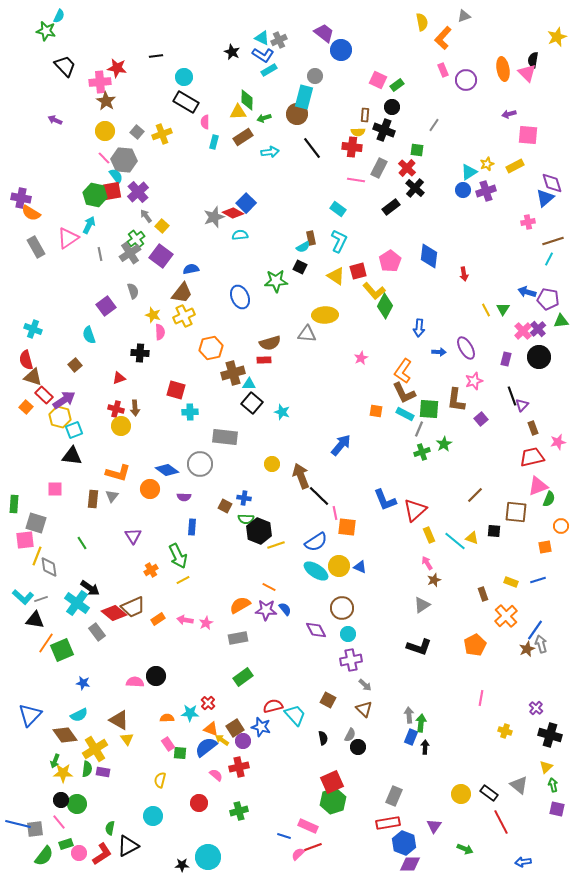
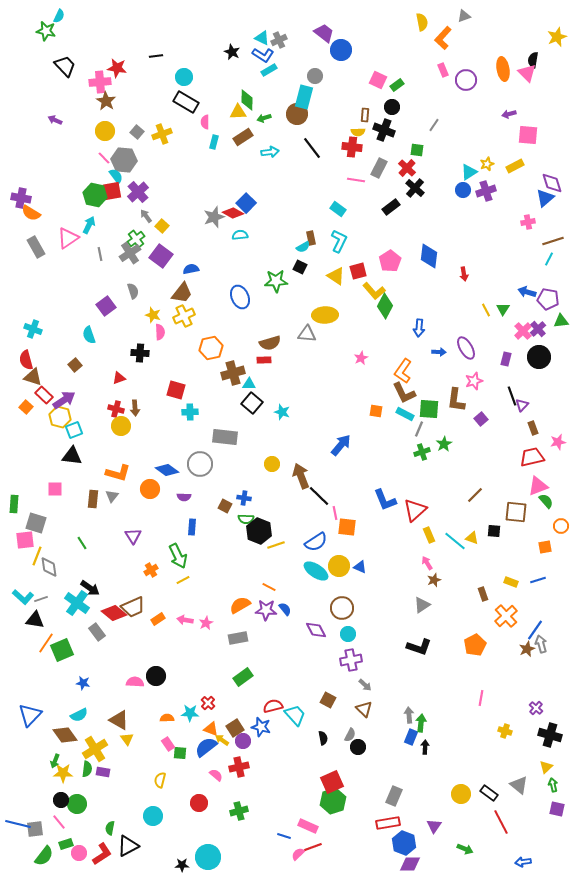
green semicircle at (549, 499): moved 3 px left, 2 px down; rotated 63 degrees counterclockwise
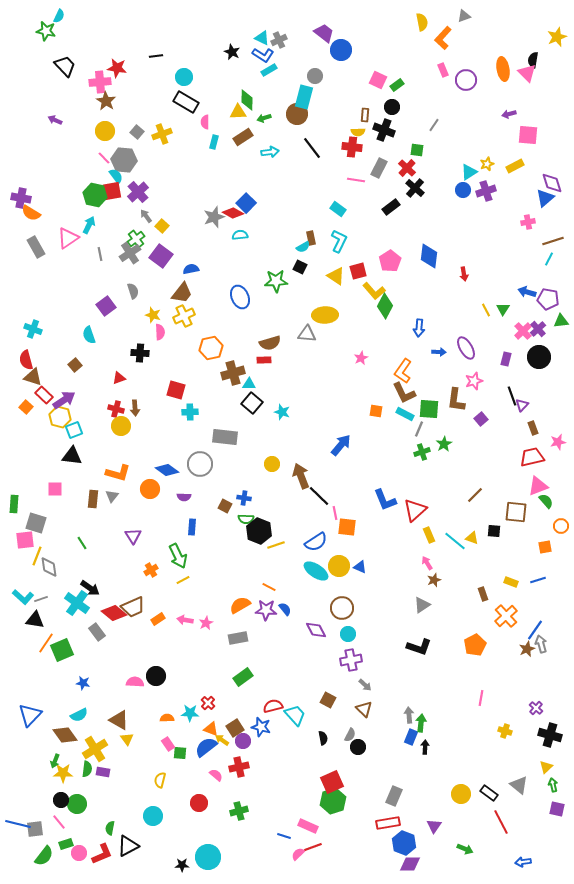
red L-shape at (102, 854): rotated 10 degrees clockwise
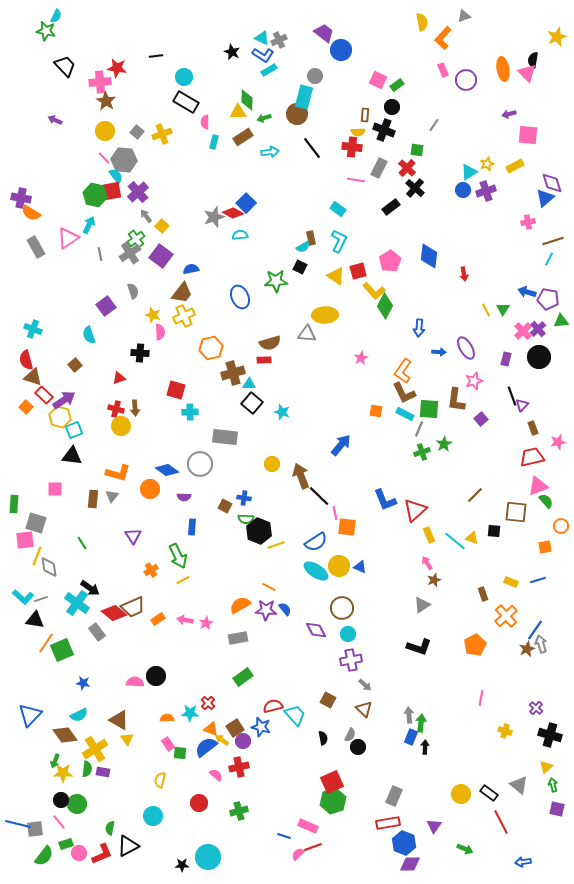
cyan semicircle at (59, 16): moved 3 px left
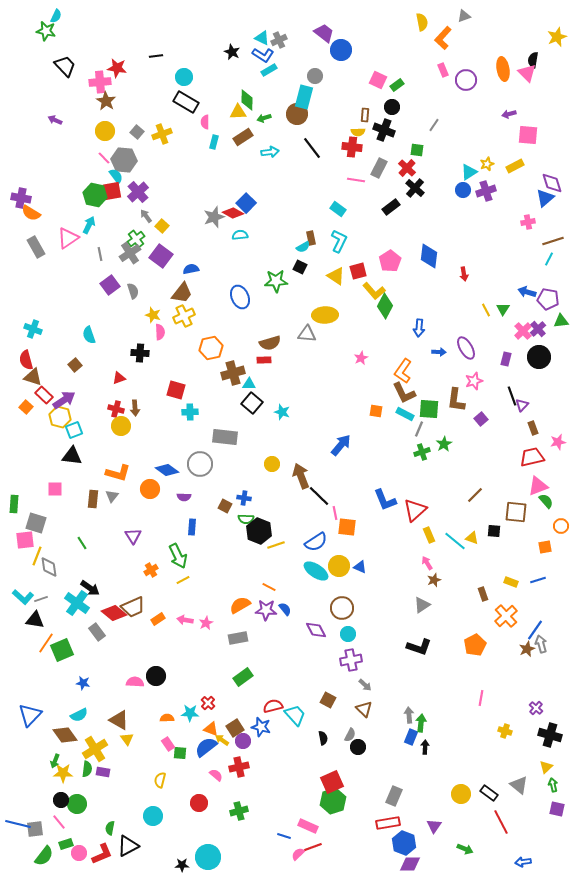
purple square at (106, 306): moved 4 px right, 21 px up
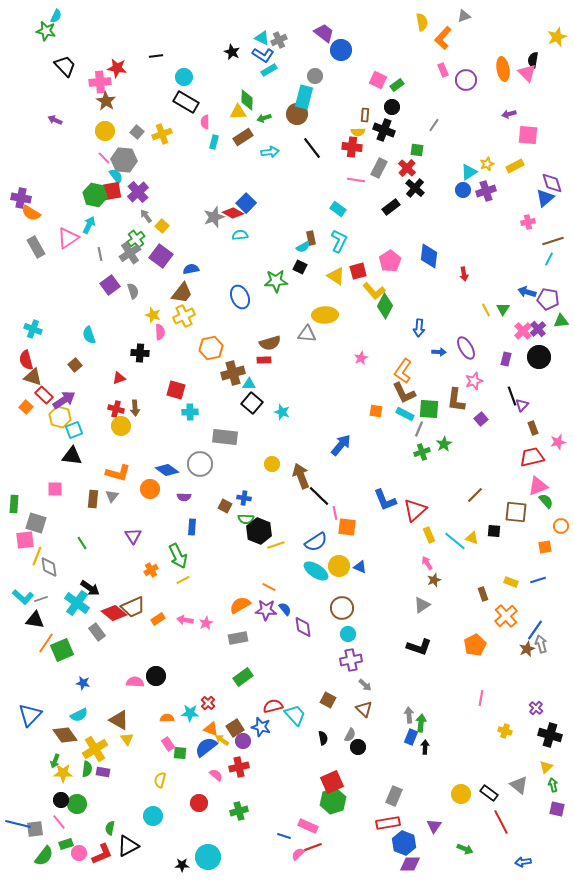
purple diamond at (316, 630): moved 13 px left, 3 px up; rotated 20 degrees clockwise
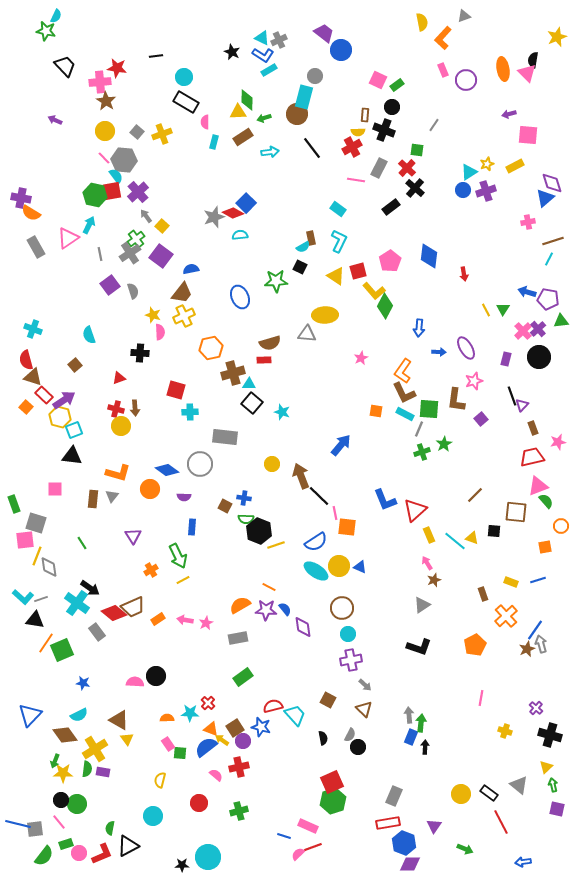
red cross at (352, 147): rotated 36 degrees counterclockwise
green rectangle at (14, 504): rotated 24 degrees counterclockwise
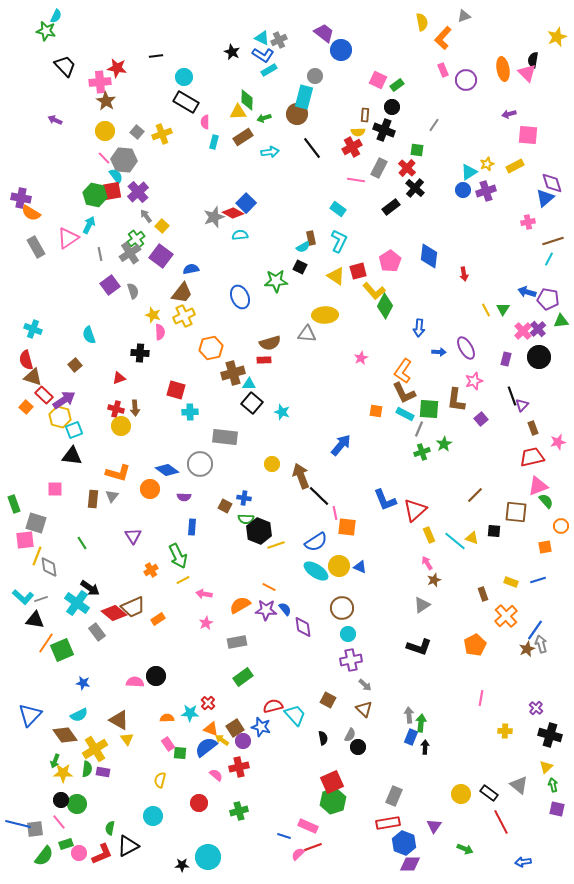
pink arrow at (185, 620): moved 19 px right, 26 px up
gray rectangle at (238, 638): moved 1 px left, 4 px down
yellow cross at (505, 731): rotated 16 degrees counterclockwise
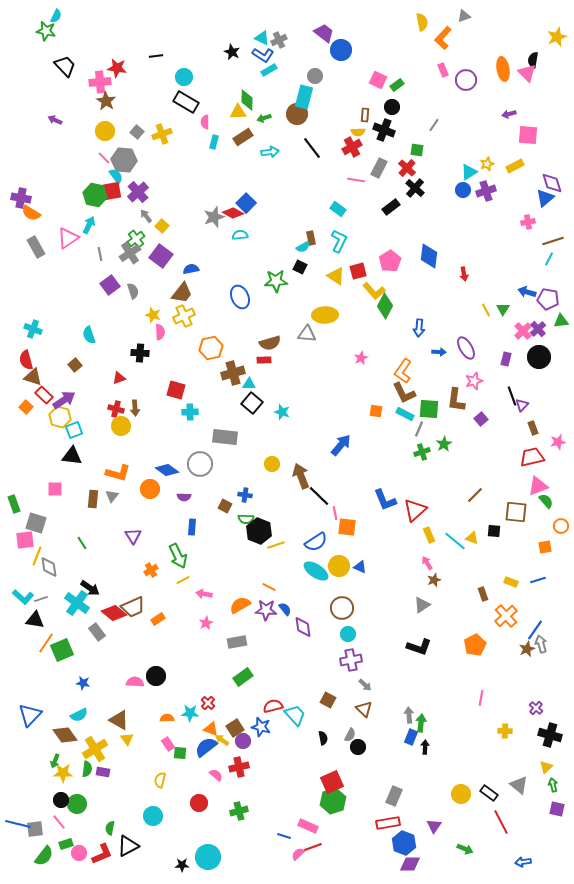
blue cross at (244, 498): moved 1 px right, 3 px up
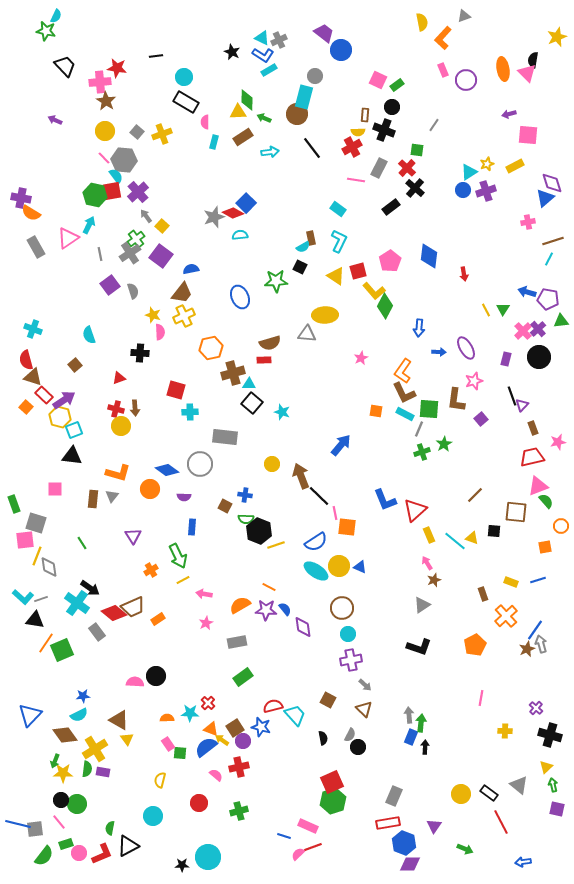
green arrow at (264, 118): rotated 40 degrees clockwise
blue star at (83, 683): moved 13 px down; rotated 16 degrees counterclockwise
